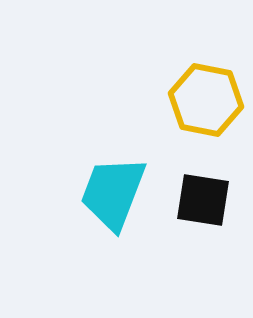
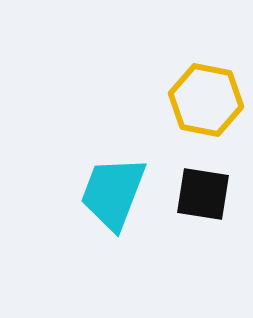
black square: moved 6 px up
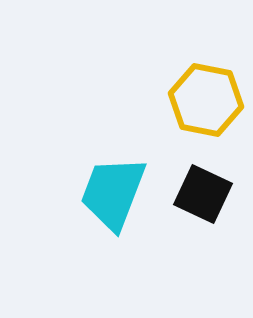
black square: rotated 16 degrees clockwise
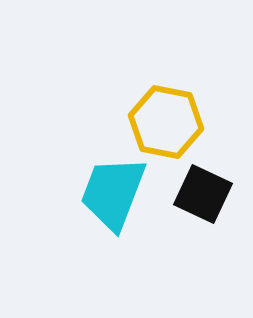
yellow hexagon: moved 40 px left, 22 px down
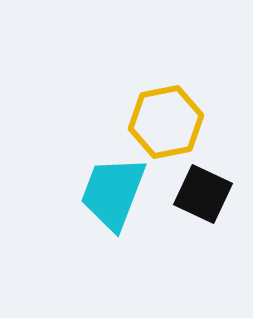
yellow hexagon: rotated 22 degrees counterclockwise
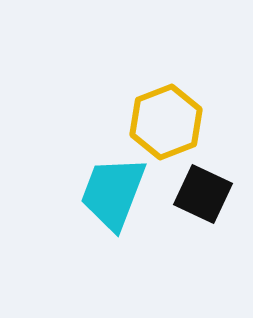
yellow hexagon: rotated 10 degrees counterclockwise
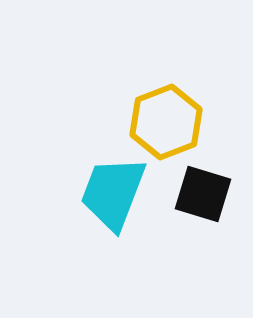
black square: rotated 8 degrees counterclockwise
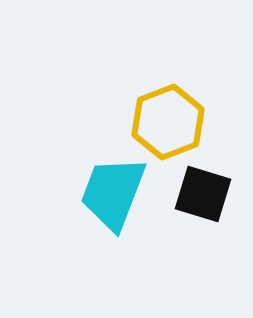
yellow hexagon: moved 2 px right
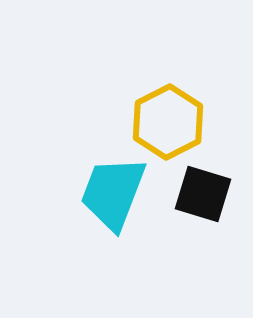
yellow hexagon: rotated 6 degrees counterclockwise
